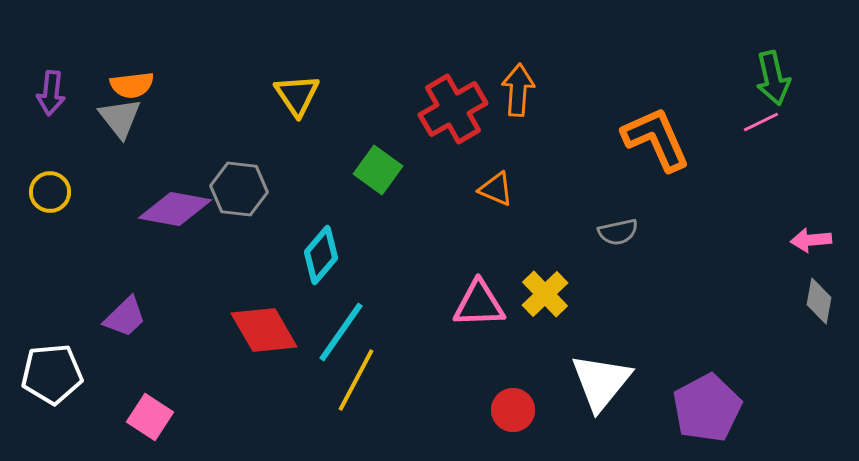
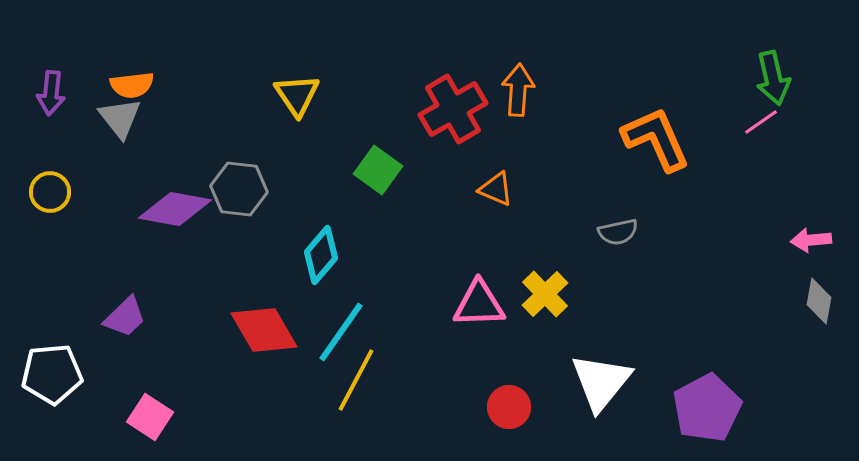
pink line: rotated 9 degrees counterclockwise
red circle: moved 4 px left, 3 px up
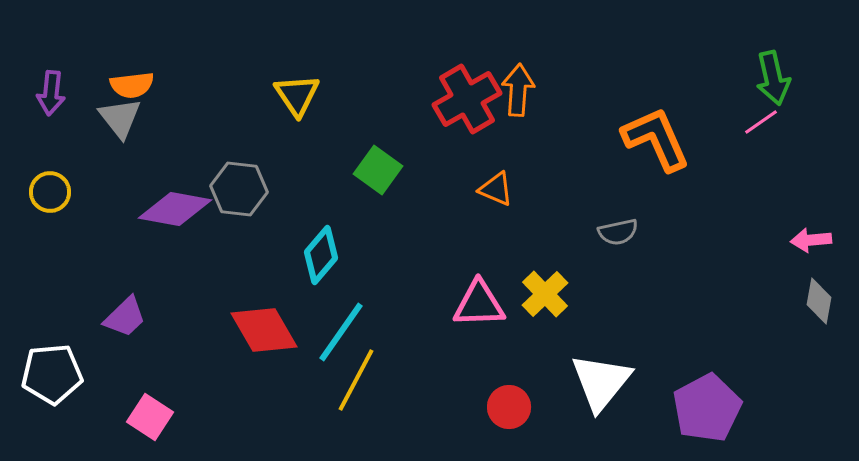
red cross: moved 14 px right, 10 px up
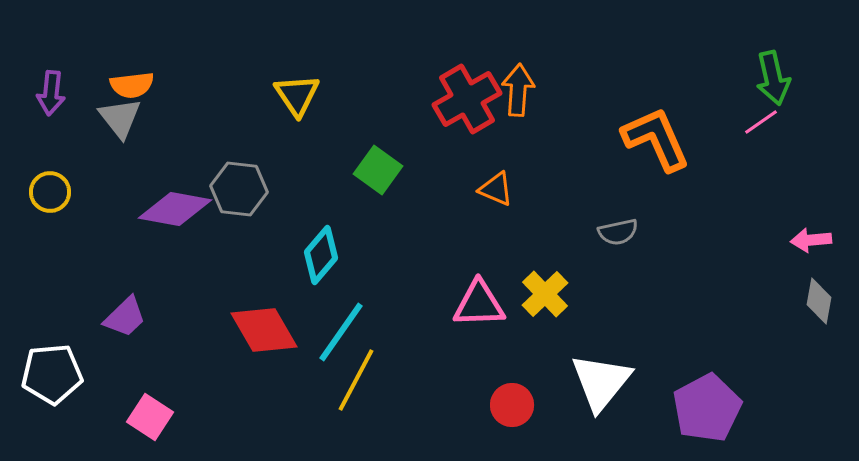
red circle: moved 3 px right, 2 px up
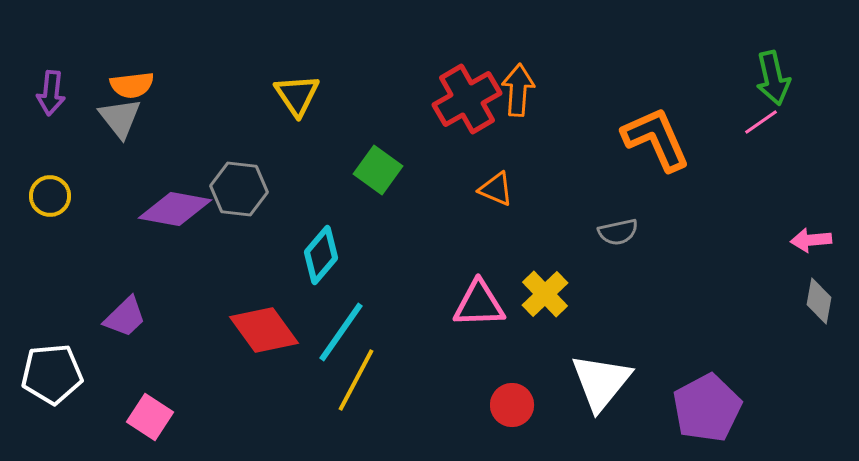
yellow circle: moved 4 px down
red diamond: rotated 6 degrees counterclockwise
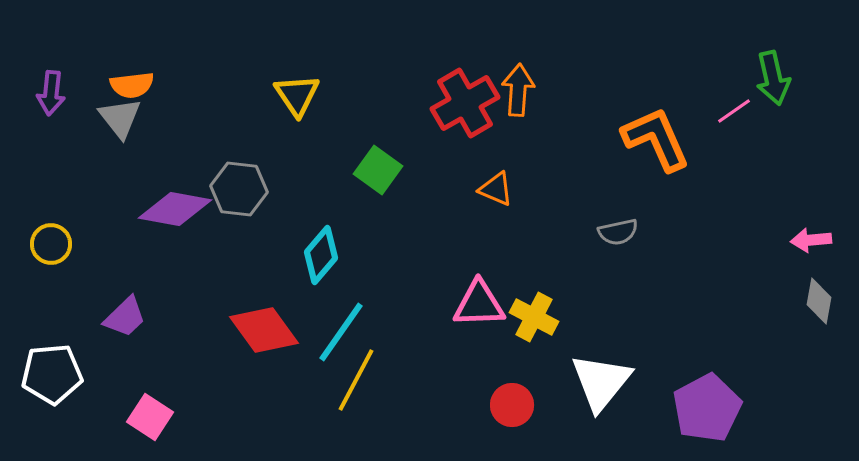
red cross: moved 2 px left, 4 px down
pink line: moved 27 px left, 11 px up
yellow circle: moved 1 px right, 48 px down
yellow cross: moved 11 px left, 23 px down; rotated 18 degrees counterclockwise
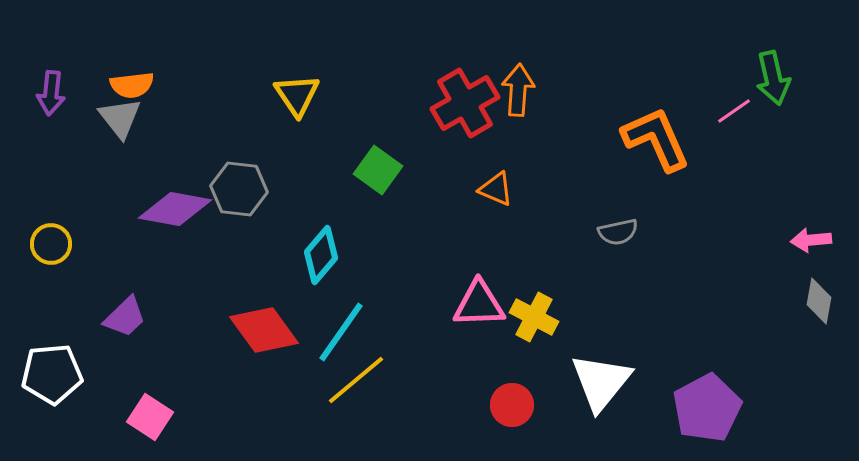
yellow line: rotated 22 degrees clockwise
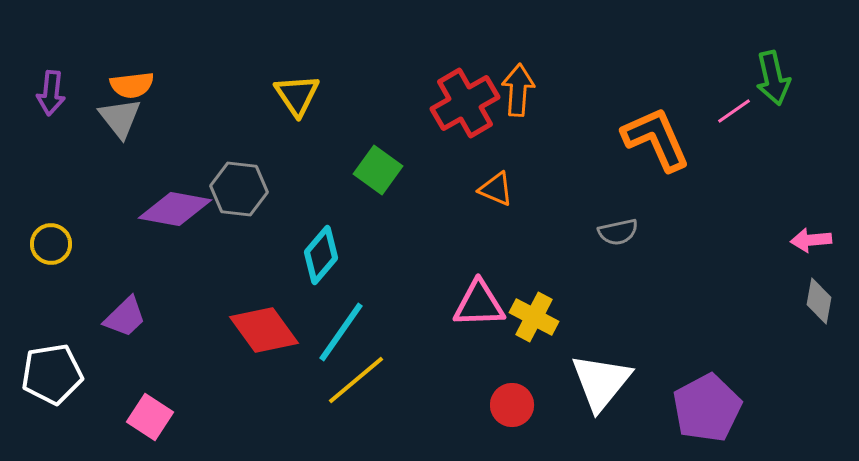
white pentagon: rotated 4 degrees counterclockwise
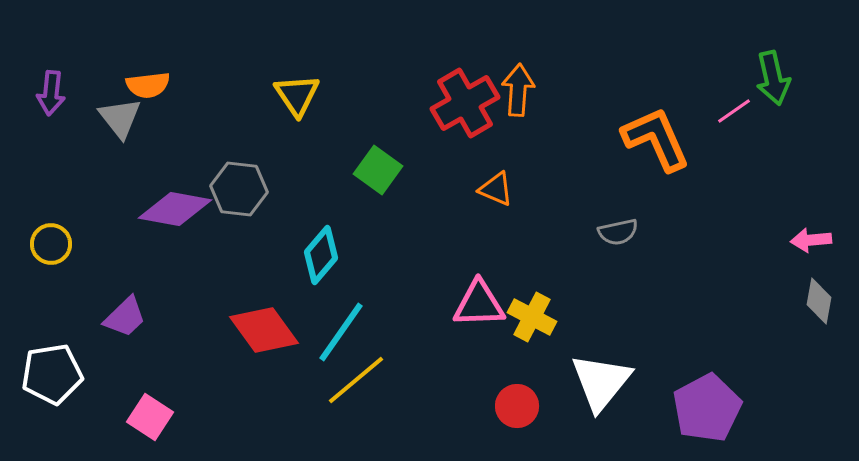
orange semicircle: moved 16 px right
yellow cross: moved 2 px left
red circle: moved 5 px right, 1 px down
